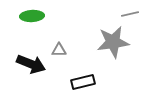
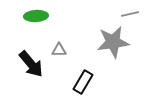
green ellipse: moved 4 px right
black arrow: rotated 28 degrees clockwise
black rectangle: rotated 45 degrees counterclockwise
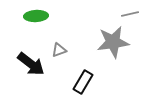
gray triangle: rotated 21 degrees counterclockwise
black arrow: rotated 12 degrees counterclockwise
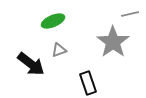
green ellipse: moved 17 px right, 5 px down; rotated 20 degrees counterclockwise
gray star: rotated 28 degrees counterclockwise
black rectangle: moved 5 px right, 1 px down; rotated 50 degrees counterclockwise
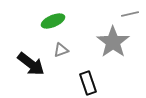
gray triangle: moved 2 px right
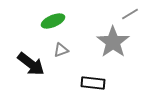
gray line: rotated 18 degrees counterclockwise
black rectangle: moved 5 px right; rotated 65 degrees counterclockwise
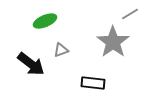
green ellipse: moved 8 px left
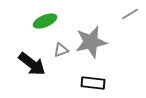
gray star: moved 22 px left; rotated 24 degrees clockwise
black arrow: moved 1 px right
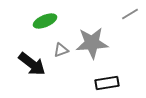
gray star: moved 1 px right, 1 px down; rotated 8 degrees clockwise
black rectangle: moved 14 px right; rotated 15 degrees counterclockwise
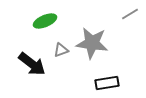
gray star: rotated 12 degrees clockwise
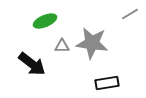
gray triangle: moved 1 px right, 4 px up; rotated 21 degrees clockwise
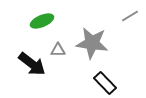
gray line: moved 2 px down
green ellipse: moved 3 px left
gray triangle: moved 4 px left, 4 px down
black rectangle: moved 2 px left; rotated 55 degrees clockwise
